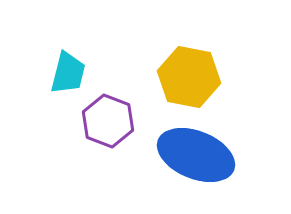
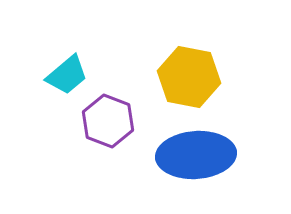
cyan trapezoid: moved 1 px left, 2 px down; rotated 36 degrees clockwise
blue ellipse: rotated 26 degrees counterclockwise
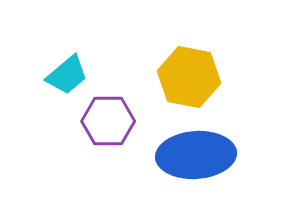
purple hexagon: rotated 21 degrees counterclockwise
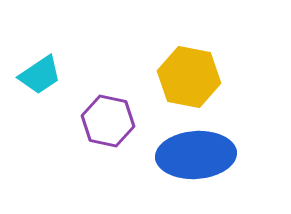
cyan trapezoid: moved 27 px left; rotated 6 degrees clockwise
purple hexagon: rotated 12 degrees clockwise
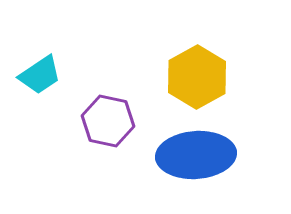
yellow hexagon: moved 8 px right; rotated 20 degrees clockwise
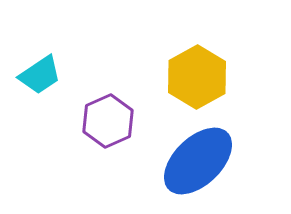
purple hexagon: rotated 24 degrees clockwise
blue ellipse: moved 2 px right, 6 px down; rotated 40 degrees counterclockwise
